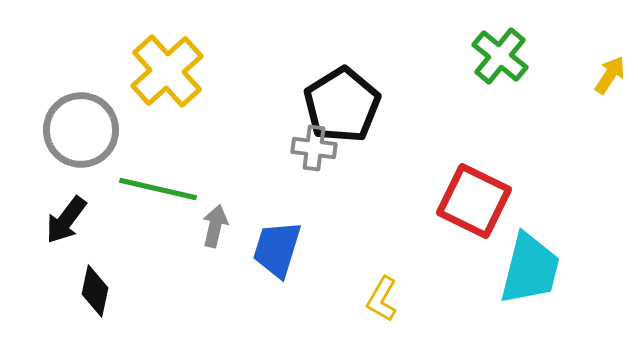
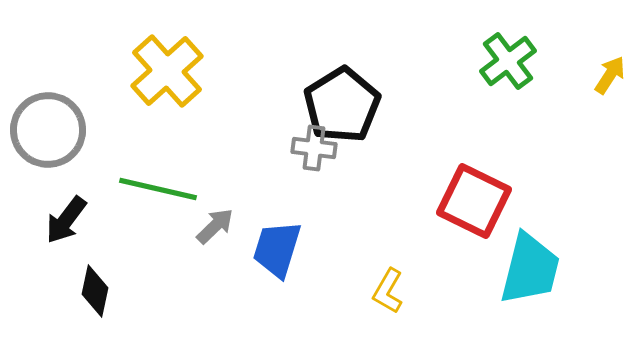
green cross: moved 8 px right, 5 px down; rotated 14 degrees clockwise
gray circle: moved 33 px left
gray arrow: rotated 33 degrees clockwise
yellow L-shape: moved 6 px right, 8 px up
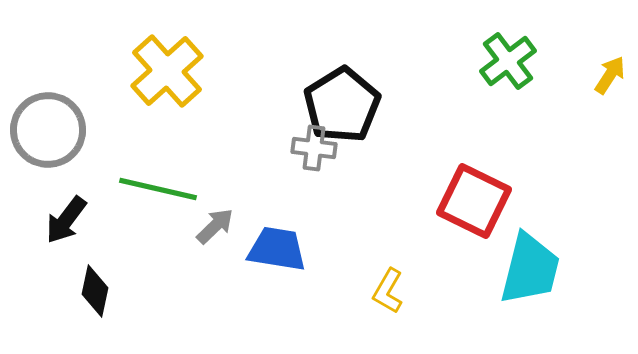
blue trapezoid: rotated 82 degrees clockwise
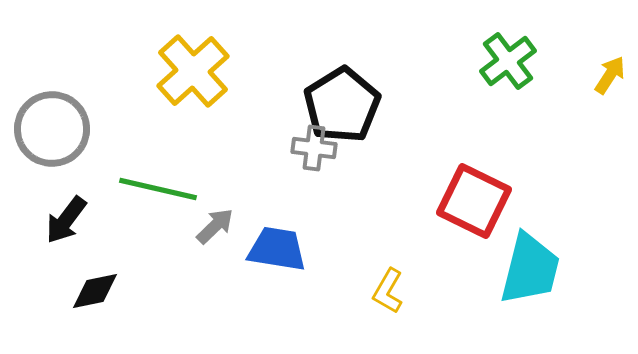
yellow cross: moved 26 px right
gray circle: moved 4 px right, 1 px up
black diamond: rotated 66 degrees clockwise
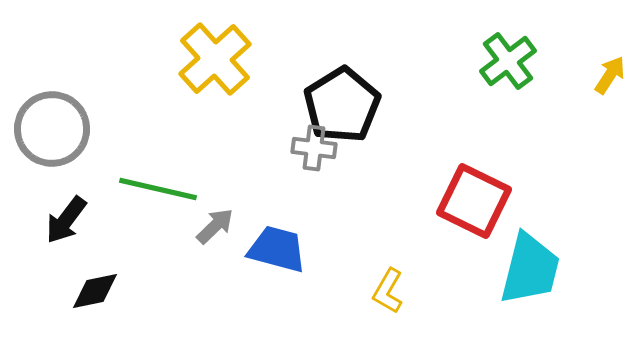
yellow cross: moved 22 px right, 12 px up
blue trapezoid: rotated 6 degrees clockwise
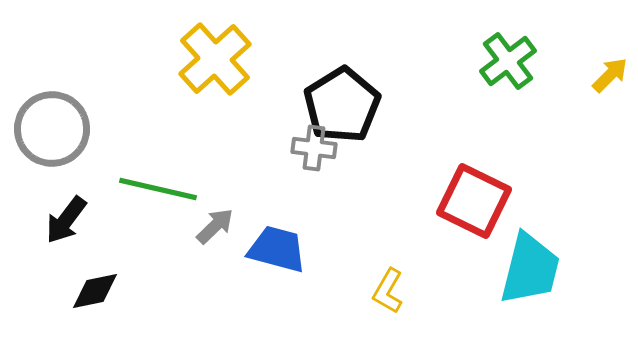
yellow arrow: rotated 12 degrees clockwise
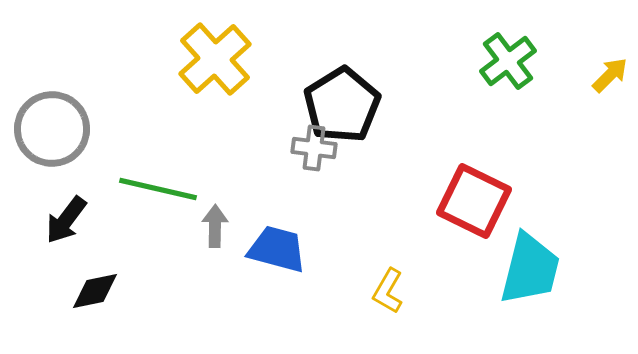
gray arrow: rotated 45 degrees counterclockwise
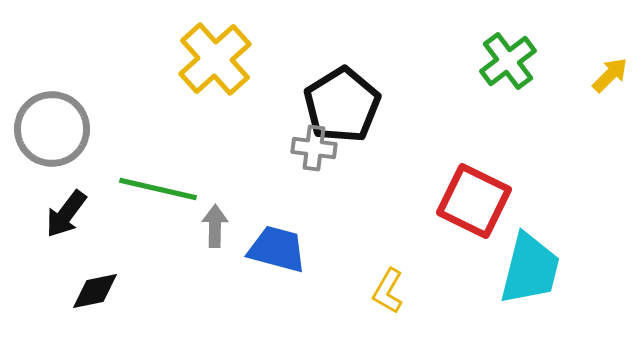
black arrow: moved 6 px up
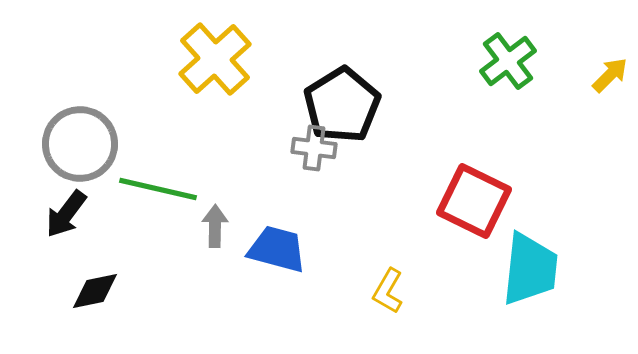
gray circle: moved 28 px right, 15 px down
cyan trapezoid: rotated 8 degrees counterclockwise
